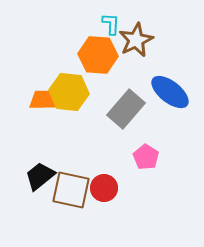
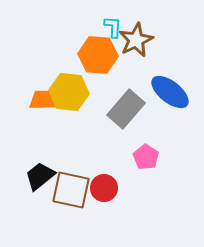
cyan L-shape: moved 2 px right, 3 px down
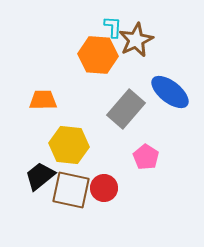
yellow hexagon: moved 53 px down
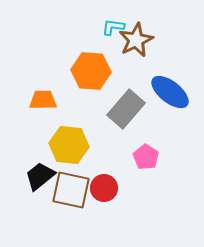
cyan L-shape: rotated 85 degrees counterclockwise
orange hexagon: moved 7 px left, 16 px down
